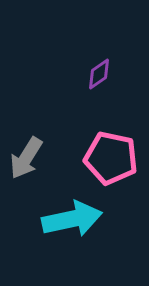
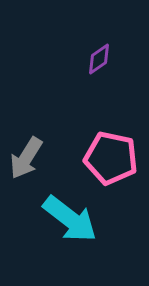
purple diamond: moved 15 px up
cyan arrow: moved 2 px left; rotated 50 degrees clockwise
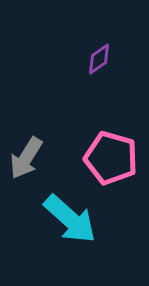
pink pentagon: rotated 4 degrees clockwise
cyan arrow: rotated 4 degrees clockwise
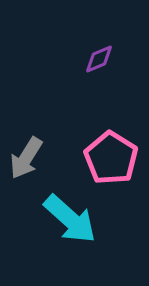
purple diamond: rotated 12 degrees clockwise
pink pentagon: rotated 16 degrees clockwise
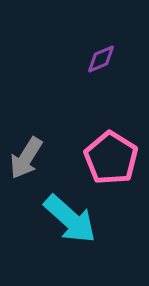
purple diamond: moved 2 px right
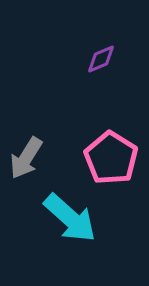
cyan arrow: moved 1 px up
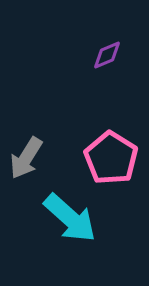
purple diamond: moved 6 px right, 4 px up
